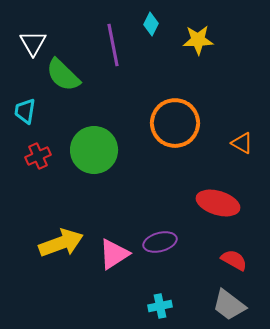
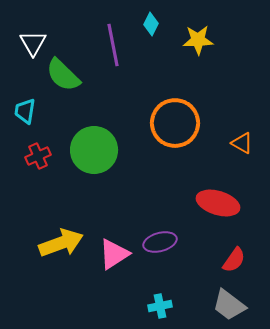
red semicircle: rotated 96 degrees clockwise
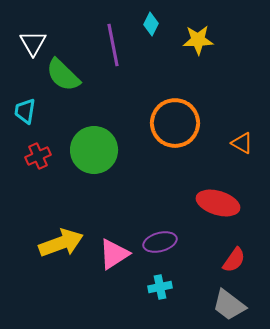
cyan cross: moved 19 px up
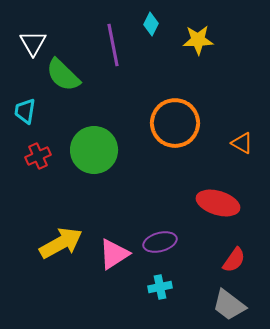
yellow arrow: rotated 9 degrees counterclockwise
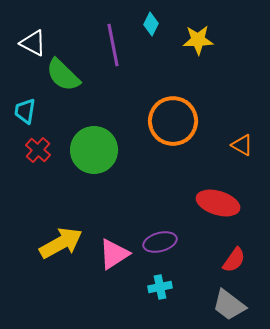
white triangle: rotated 32 degrees counterclockwise
orange circle: moved 2 px left, 2 px up
orange triangle: moved 2 px down
red cross: moved 6 px up; rotated 25 degrees counterclockwise
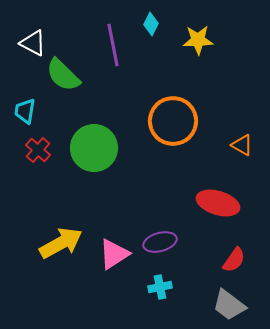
green circle: moved 2 px up
